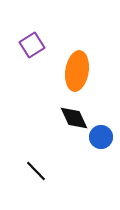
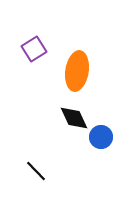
purple square: moved 2 px right, 4 px down
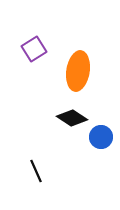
orange ellipse: moved 1 px right
black diamond: moved 2 px left; rotated 32 degrees counterclockwise
black line: rotated 20 degrees clockwise
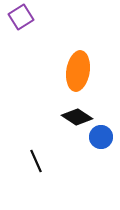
purple square: moved 13 px left, 32 px up
black diamond: moved 5 px right, 1 px up
black line: moved 10 px up
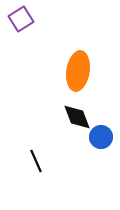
purple square: moved 2 px down
black diamond: rotated 36 degrees clockwise
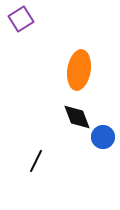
orange ellipse: moved 1 px right, 1 px up
blue circle: moved 2 px right
black line: rotated 50 degrees clockwise
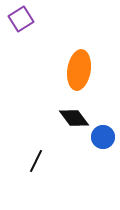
black diamond: moved 3 px left, 1 px down; rotated 16 degrees counterclockwise
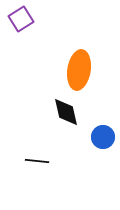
black diamond: moved 8 px left, 6 px up; rotated 24 degrees clockwise
black line: moved 1 px right; rotated 70 degrees clockwise
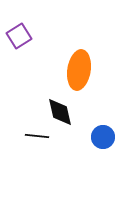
purple square: moved 2 px left, 17 px down
black diamond: moved 6 px left
black line: moved 25 px up
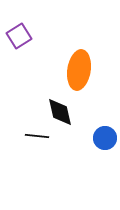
blue circle: moved 2 px right, 1 px down
